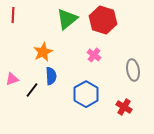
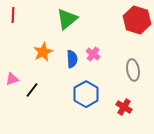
red hexagon: moved 34 px right
pink cross: moved 1 px left, 1 px up
blue semicircle: moved 21 px right, 17 px up
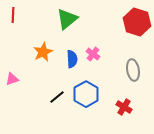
red hexagon: moved 2 px down
black line: moved 25 px right, 7 px down; rotated 14 degrees clockwise
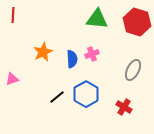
green triangle: moved 30 px right; rotated 45 degrees clockwise
pink cross: moved 1 px left; rotated 32 degrees clockwise
gray ellipse: rotated 35 degrees clockwise
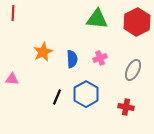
red line: moved 2 px up
red hexagon: rotated 16 degrees clockwise
pink cross: moved 8 px right, 4 px down
pink triangle: rotated 24 degrees clockwise
black line: rotated 28 degrees counterclockwise
red cross: moved 2 px right; rotated 21 degrees counterclockwise
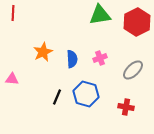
green triangle: moved 3 px right, 4 px up; rotated 15 degrees counterclockwise
gray ellipse: rotated 20 degrees clockwise
blue hexagon: rotated 15 degrees counterclockwise
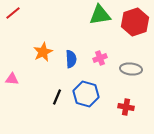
red line: rotated 49 degrees clockwise
red hexagon: moved 2 px left; rotated 8 degrees clockwise
blue semicircle: moved 1 px left
gray ellipse: moved 2 px left, 1 px up; rotated 50 degrees clockwise
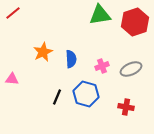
pink cross: moved 2 px right, 8 px down
gray ellipse: rotated 30 degrees counterclockwise
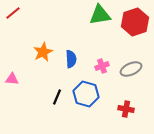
red cross: moved 2 px down
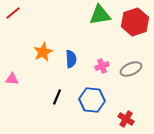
blue hexagon: moved 6 px right, 6 px down; rotated 10 degrees counterclockwise
red cross: moved 10 px down; rotated 21 degrees clockwise
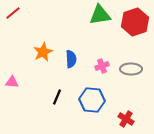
gray ellipse: rotated 25 degrees clockwise
pink triangle: moved 3 px down
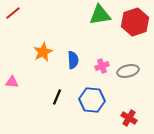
blue semicircle: moved 2 px right, 1 px down
gray ellipse: moved 3 px left, 2 px down; rotated 15 degrees counterclockwise
red cross: moved 3 px right, 1 px up
